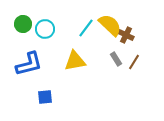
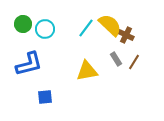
yellow triangle: moved 12 px right, 10 px down
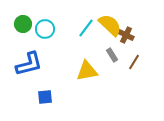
gray rectangle: moved 4 px left, 4 px up
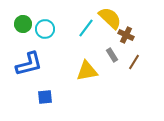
yellow semicircle: moved 7 px up
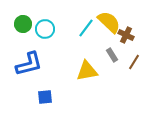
yellow semicircle: moved 1 px left, 4 px down
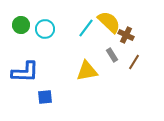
green circle: moved 2 px left, 1 px down
blue L-shape: moved 4 px left, 8 px down; rotated 16 degrees clockwise
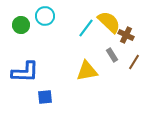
cyan circle: moved 13 px up
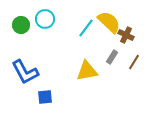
cyan circle: moved 3 px down
gray rectangle: moved 2 px down; rotated 64 degrees clockwise
blue L-shape: rotated 60 degrees clockwise
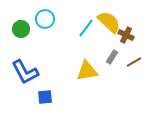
green circle: moved 4 px down
brown line: rotated 28 degrees clockwise
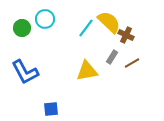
green circle: moved 1 px right, 1 px up
brown line: moved 2 px left, 1 px down
blue square: moved 6 px right, 12 px down
